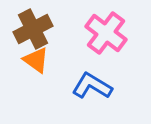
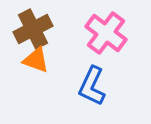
orange triangle: rotated 16 degrees counterclockwise
blue L-shape: rotated 96 degrees counterclockwise
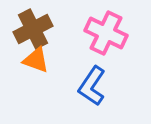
pink cross: rotated 12 degrees counterclockwise
blue L-shape: rotated 9 degrees clockwise
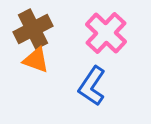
pink cross: rotated 18 degrees clockwise
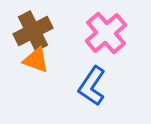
brown cross: moved 2 px down
pink cross: rotated 6 degrees clockwise
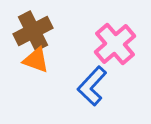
pink cross: moved 9 px right, 11 px down
blue L-shape: rotated 9 degrees clockwise
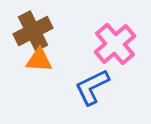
orange triangle: moved 3 px right; rotated 16 degrees counterclockwise
blue L-shape: moved 1 px down; rotated 21 degrees clockwise
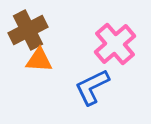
brown cross: moved 5 px left, 1 px up
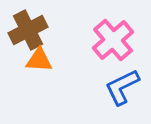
pink cross: moved 2 px left, 4 px up
blue L-shape: moved 30 px right
